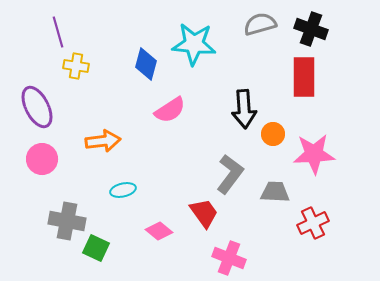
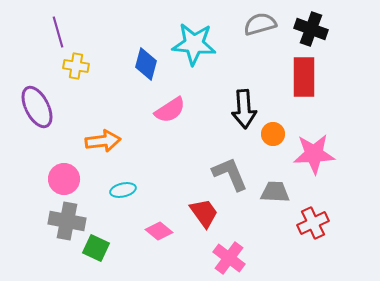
pink circle: moved 22 px right, 20 px down
gray L-shape: rotated 60 degrees counterclockwise
pink cross: rotated 16 degrees clockwise
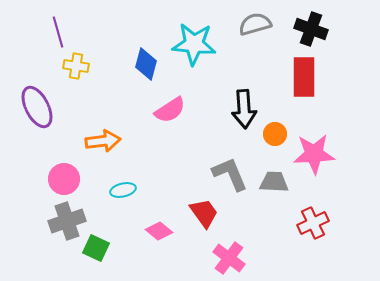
gray semicircle: moved 5 px left
orange circle: moved 2 px right
gray trapezoid: moved 1 px left, 10 px up
gray cross: rotated 30 degrees counterclockwise
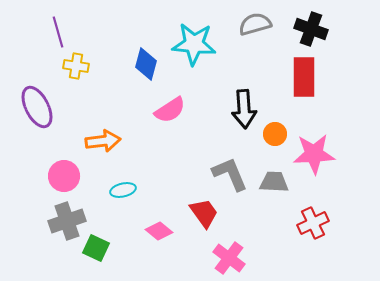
pink circle: moved 3 px up
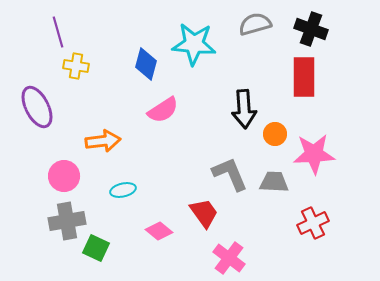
pink semicircle: moved 7 px left
gray cross: rotated 9 degrees clockwise
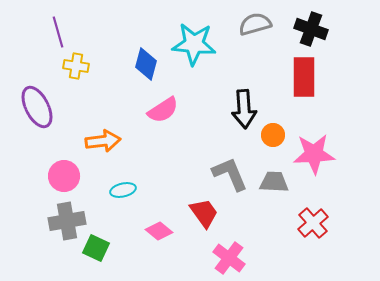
orange circle: moved 2 px left, 1 px down
red cross: rotated 16 degrees counterclockwise
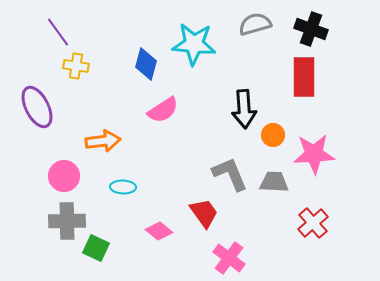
purple line: rotated 20 degrees counterclockwise
cyan ellipse: moved 3 px up; rotated 15 degrees clockwise
gray cross: rotated 9 degrees clockwise
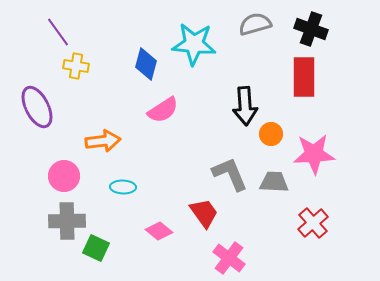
black arrow: moved 1 px right, 3 px up
orange circle: moved 2 px left, 1 px up
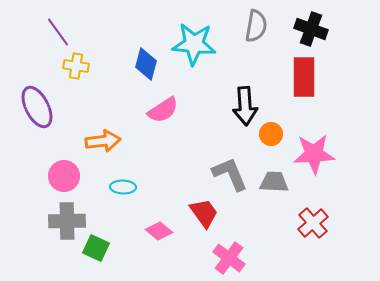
gray semicircle: moved 1 px right, 2 px down; rotated 116 degrees clockwise
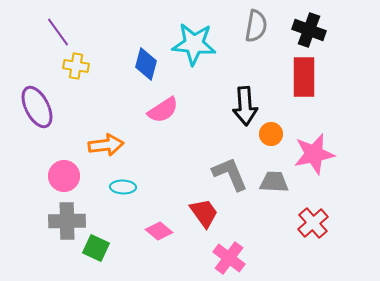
black cross: moved 2 px left, 1 px down
orange arrow: moved 3 px right, 4 px down
pink star: rotated 9 degrees counterclockwise
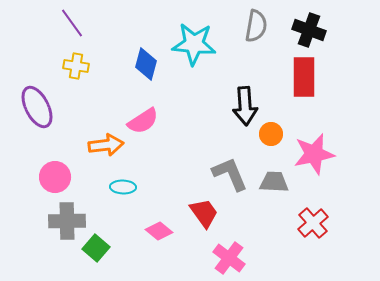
purple line: moved 14 px right, 9 px up
pink semicircle: moved 20 px left, 11 px down
pink circle: moved 9 px left, 1 px down
green square: rotated 16 degrees clockwise
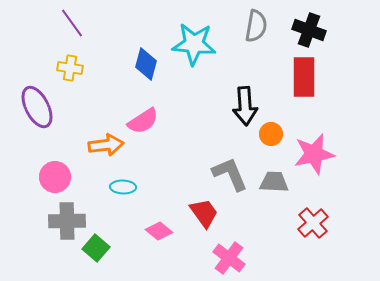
yellow cross: moved 6 px left, 2 px down
